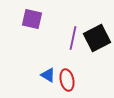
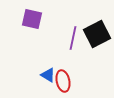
black square: moved 4 px up
red ellipse: moved 4 px left, 1 px down
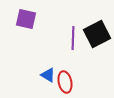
purple square: moved 6 px left
purple line: rotated 10 degrees counterclockwise
red ellipse: moved 2 px right, 1 px down
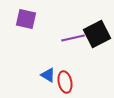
purple line: rotated 75 degrees clockwise
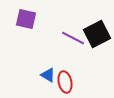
purple line: rotated 40 degrees clockwise
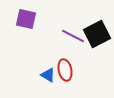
purple line: moved 2 px up
red ellipse: moved 12 px up
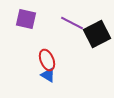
purple line: moved 1 px left, 13 px up
red ellipse: moved 18 px left, 10 px up; rotated 10 degrees counterclockwise
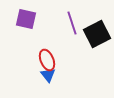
purple line: rotated 45 degrees clockwise
blue triangle: rotated 21 degrees clockwise
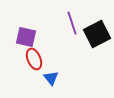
purple square: moved 18 px down
red ellipse: moved 13 px left, 1 px up
blue triangle: moved 3 px right, 3 px down
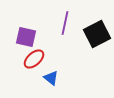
purple line: moved 7 px left; rotated 30 degrees clockwise
red ellipse: rotated 70 degrees clockwise
blue triangle: rotated 14 degrees counterclockwise
